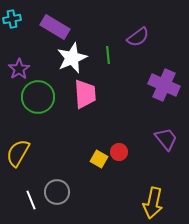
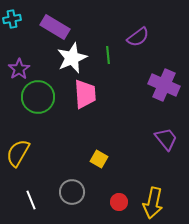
red circle: moved 50 px down
gray circle: moved 15 px right
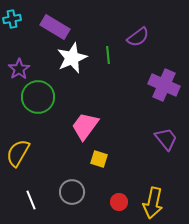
pink trapezoid: moved 32 px down; rotated 140 degrees counterclockwise
yellow square: rotated 12 degrees counterclockwise
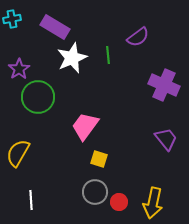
gray circle: moved 23 px right
white line: rotated 18 degrees clockwise
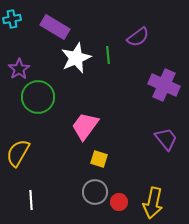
white star: moved 4 px right
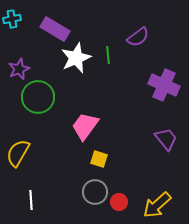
purple rectangle: moved 2 px down
purple star: rotated 10 degrees clockwise
yellow arrow: moved 4 px right, 2 px down; rotated 36 degrees clockwise
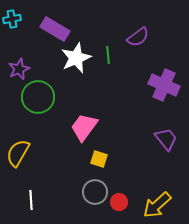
pink trapezoid: moved 1 px left, 1 px down
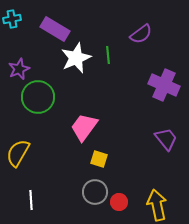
purple semicircle: moved 3 px right, 3 px up
yellow arrow: rotated 120 degrees clockwise
